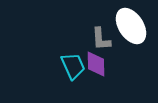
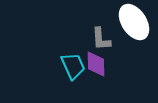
white ellipse: moved 3 px right, 4 px up
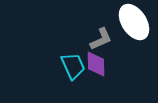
gray L-shape: rotated 110 degrees counterclockwise
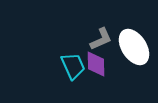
white ellipse: moved 25 px down
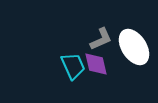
purple diamond: rotated 12 degrees counterclockwise
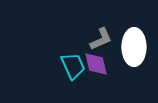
white ellipse: rotated 33 degrees clockwise
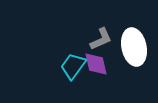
white ellipse: rotated 12 degrees counterclockwise
cyan trapezoid: rotated 120 degrees counterclockwise
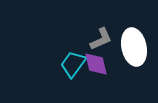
cyan trapezoid: moved 2 px up
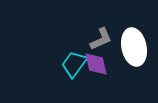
cyan trapezoid: moved 1 px right
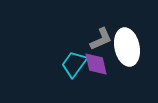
white ellipse: moved 7 px left
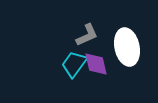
gray L-shape: moved 14 px left, 4 px up
